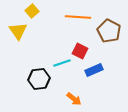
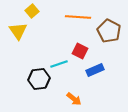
cyan line: moved 3 px left, 1 px down
blue rectangle: moved 1 px right
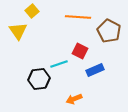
orange arrow: rotated 119 degrees clockwise
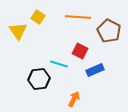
yellow square: moved 6 px right, 6 px down; rotated 16 degrees counterclockwise
cyan line: rotated 36 degrees clockwise
orange arrow: rotated 140 degrees clockwise
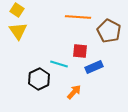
yellow square: moved 21 px left, 7 px up
red square: rotated 21 degrees counterclockwise
blue rectangle: moved 1 px left, 3 px up
black hexagon: rotated 20 degrees counterclockwise
orange arrow: moved 7 px up; rotated 14 degrees clockwise
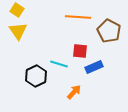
black hexagon: moved 3 px left, 3 px up
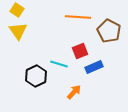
red square: rotated 28 degrees counterclockwise
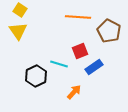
yellow square: moved 3 px right
blue rectangle: rotated 12 degrees counterclockwise
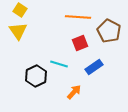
red square: moved 8 px up
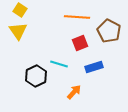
orange line: moved 1 px left
blue rectangle: rotated 18 degrees clockwise
